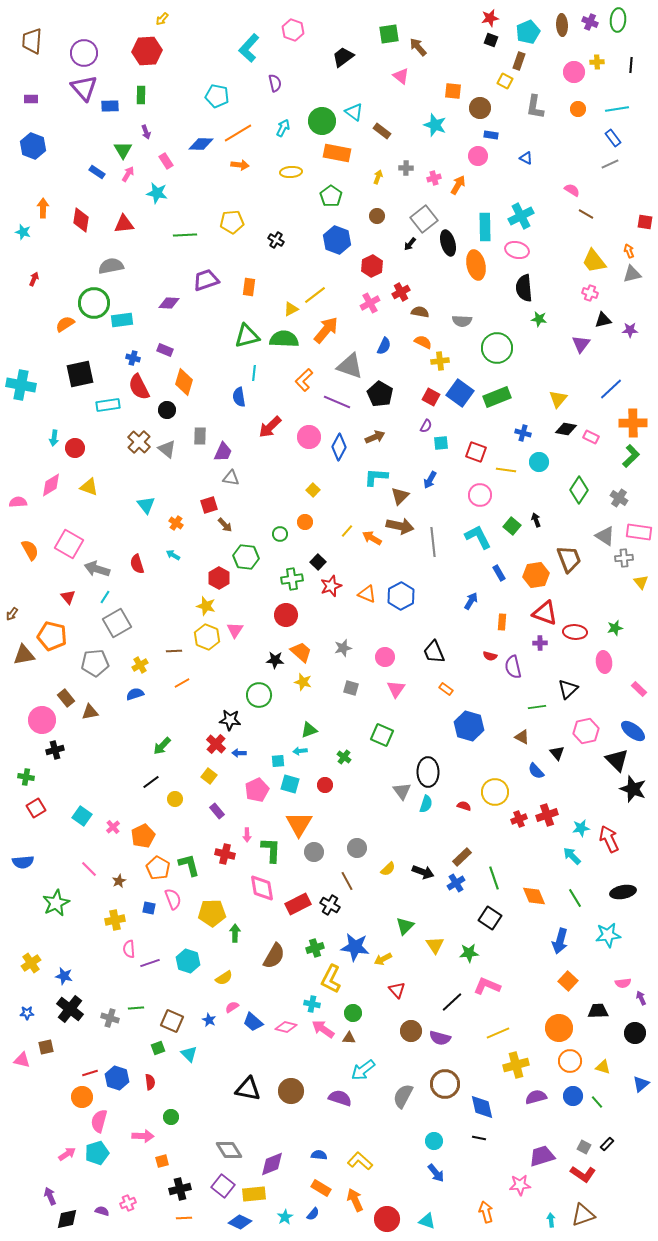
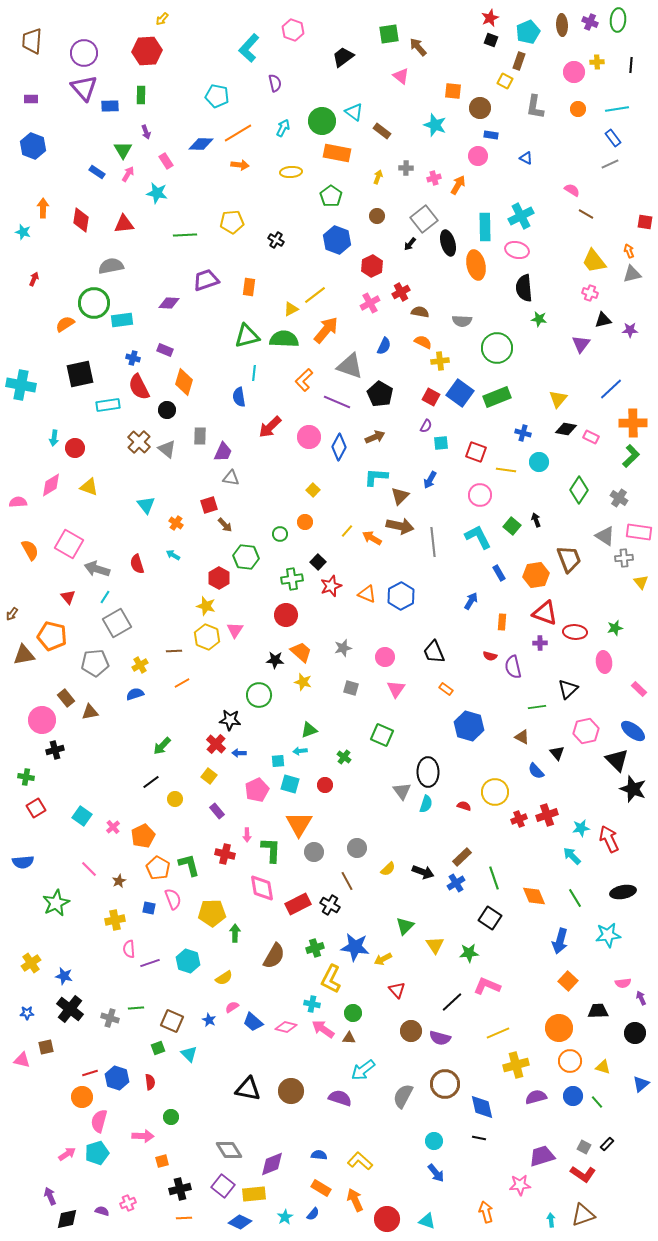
red star at (490, 18): rotated 12 degrees counterclockwise
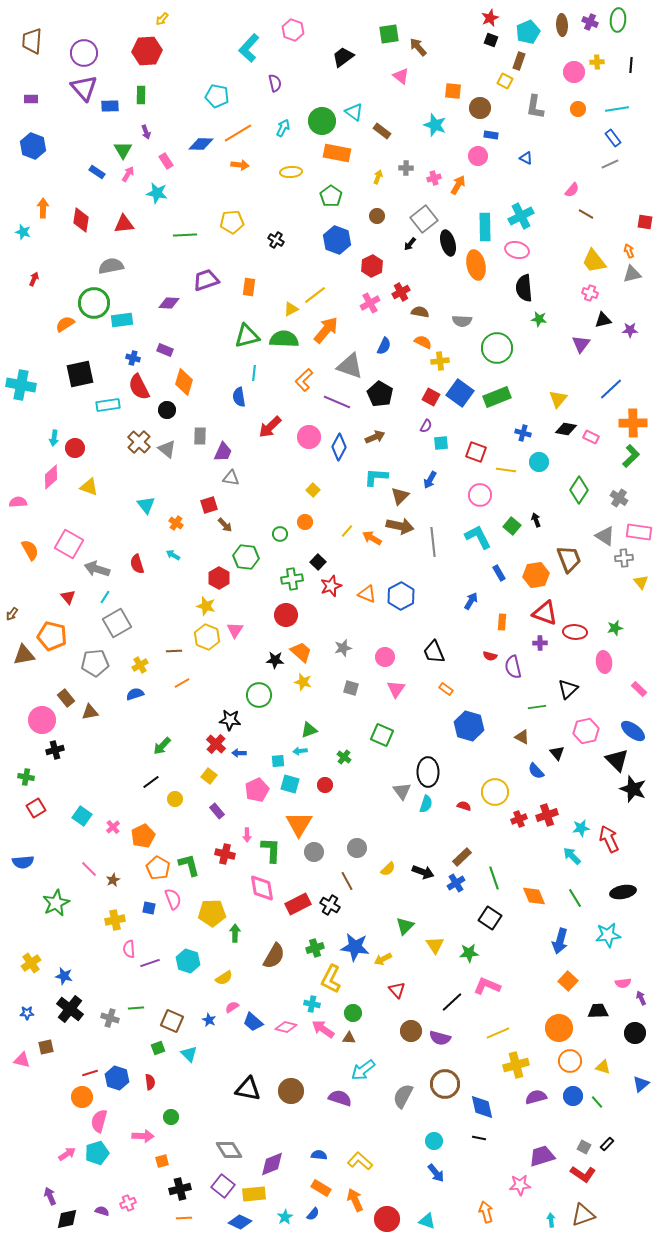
pink semicircle at (572, 190): rotated 98 degrees clockwise
pink diamond at (51, 485): moved 8 px up; rotated 10 degrees counterclockwise
brown star at (119, 881): moved 6 px left, 1 px up
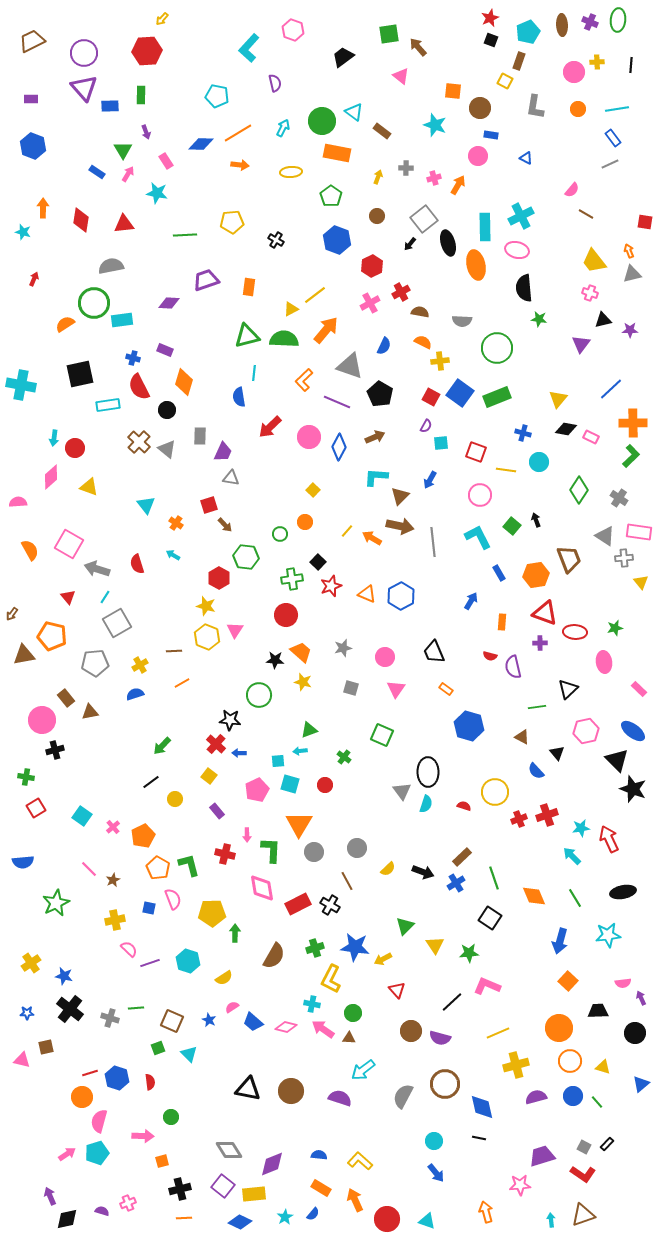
brown trapezoid at (32, 41): rotated 60 degrees clockwise
pink semicircle at (129, 949): rotated 138 degrees clockwise
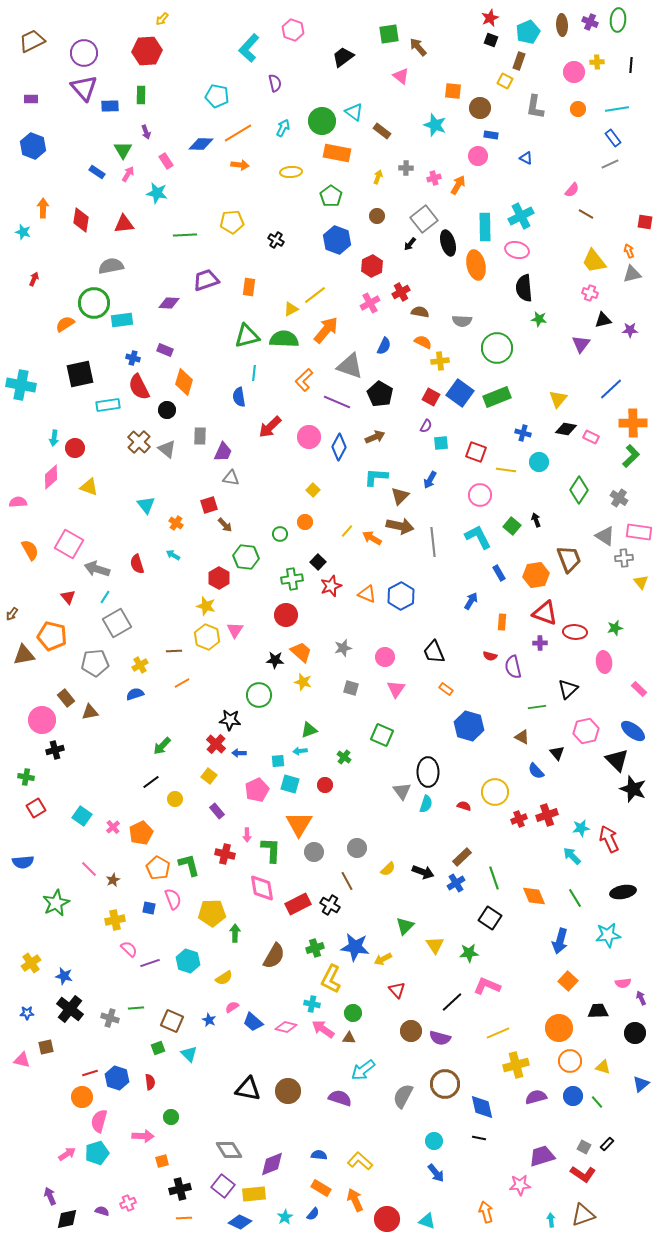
orange pentagon at (143, 836): moved 2 px left, 3 px up
brown circle at (291, 1091): moved 3 px left
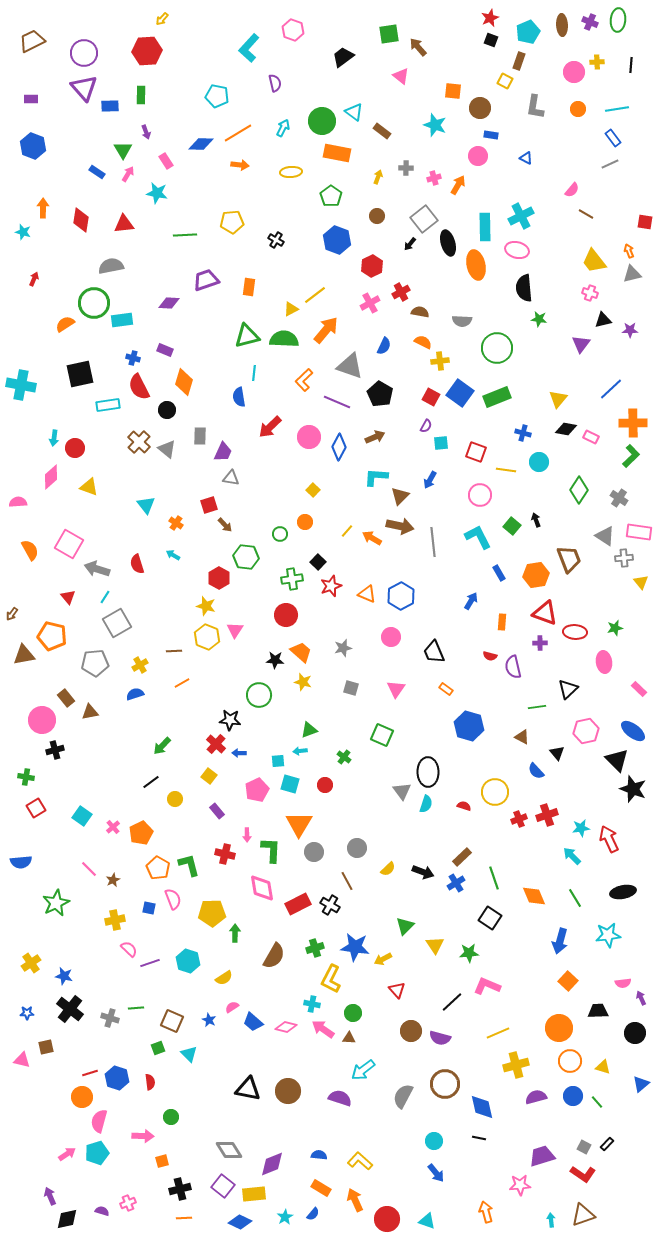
pink circle at (385, 657): moved 6 px right, 20 px up
blue semicircle at (23, 862): moved 2 px left
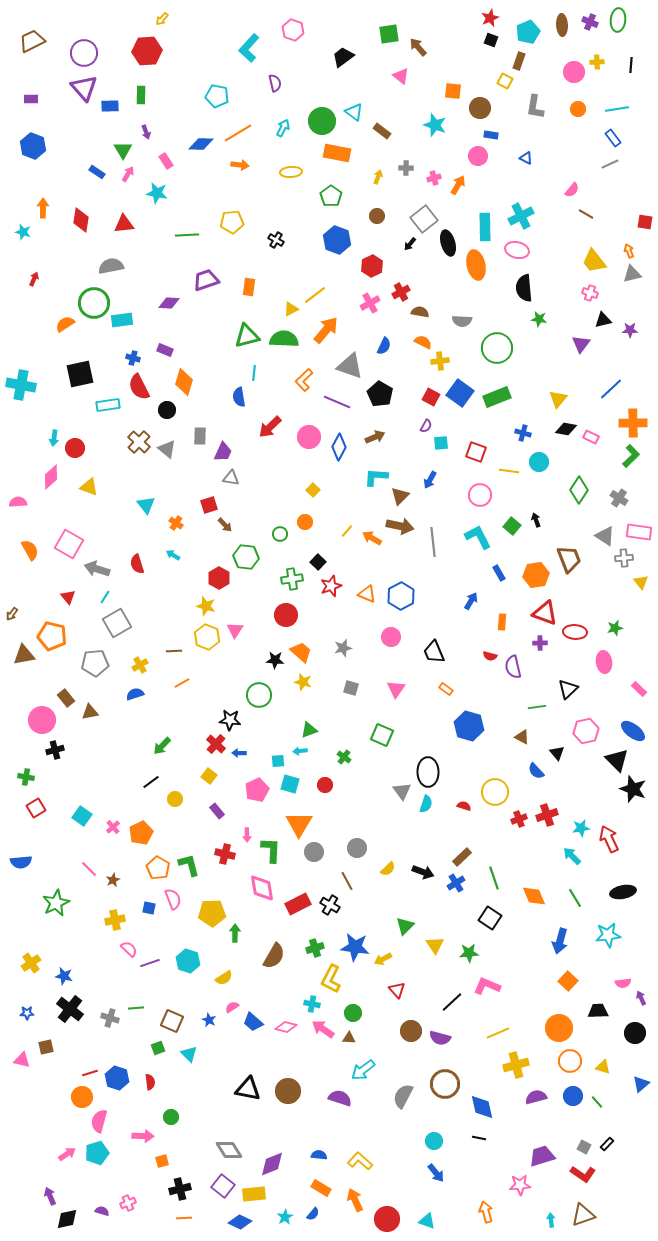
green line at (185, 235): moved 2 px right
yellow line at (506, 470): moved 3 px right, 1 px down
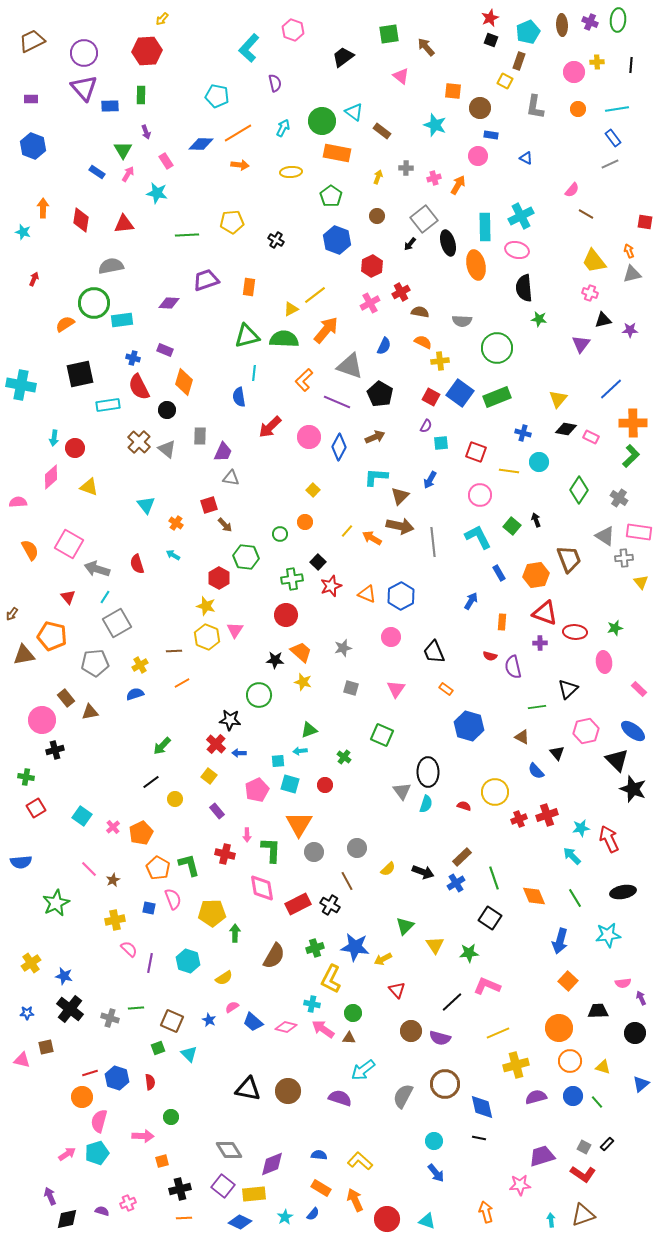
brown arrow at (418, 47): moved 8 px right
purple line at (150, 963): rotated 60 degrees counterclockwise
